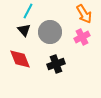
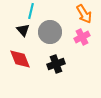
cyan line: moved 3 px right; rotated 14 degrees counterclockwise
black triangle: moved 1 px left
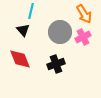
gray circle: moved 10 px right
pink cross: moved 1 px right
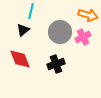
orange arrow: moved 4 px right, 1 px down; rotated 42 degrees counterclockwise
black triangle: rotated 32 degrees clockwise
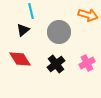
cyan line: rotated 28 degrees counterclockwise
gray circle: moved 1 px left
pink cross: moved 4 px right, 26 px down
red diamond: rotated 10 degrees counterclockwise
black cross: rotated 18 degrees counterclockwise
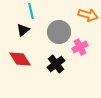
pink cross: moved 7 px left, 16 px up
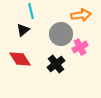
orange arrow: moved 7 px left; rotated 24 degrees counterclockwise
gray circle: moved 2 px right, 2 px down
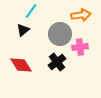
cyan line: rotated 49 degrees clockwise
gray circle: moved 1 px left
pink cross: rotated 21 degrees clockwise
red diamond: moved 1 px right, 6 px down
black cross: moved 1 px right, 2 px up
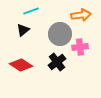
cyan line: rotated 35 degrees clockwise
red diamond: rotated 25 degrees counterclockwise
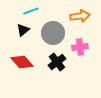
orange arrow: moved 1 px left, 1 px down
gray circle: moved 7 px left, 1 px up
red diamond: moved 1 px right, 3 px up; rotated 15 degrees clockwise
